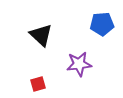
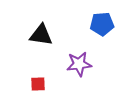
black triangle: rotated 35 degrees counterclockwise
red square: rotated 14 degrees clockwise
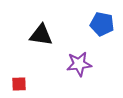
blue pentagon: rotated 15 degrees clockwise
red square: moved 19 px left
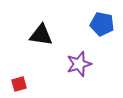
purple star: rotated 10 degrees counterclockwise
red square: rotated 14 degrees counterclockwise
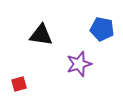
blue pentagon: moved 5 px down
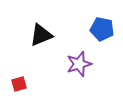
black triangle: rotated 30 degrees counterclockwise
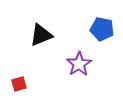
purple star: rotated 15 degrees counterclockwise
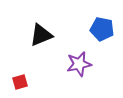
purple star: rotated 20 degrees clockwise
red square: moved 1 px right, 2 px up
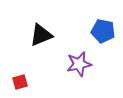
blue pentagon: moved 1 px right, 2 px down
